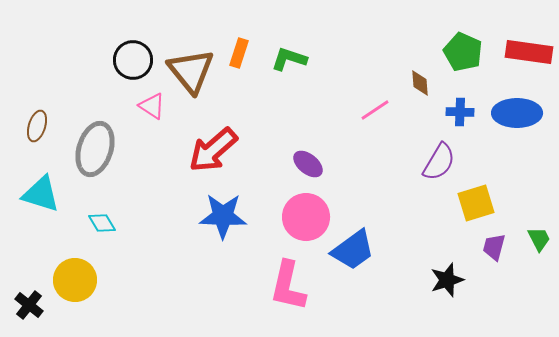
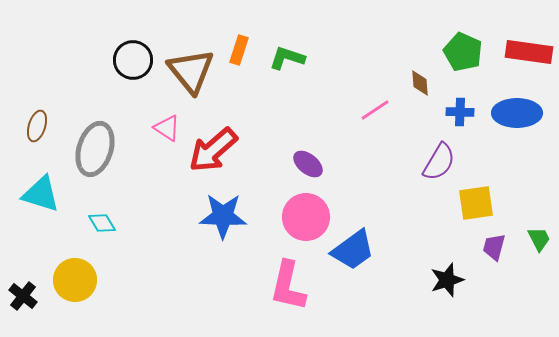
orange rectangle: moved 3 px up
green L-shape: moved 2 px left, 1 px up
pink triangle: moved 15 px right, 22 px down
yellow square: rotated 9 degrees clockwise
black cross: moved 6 px left, 9 px up
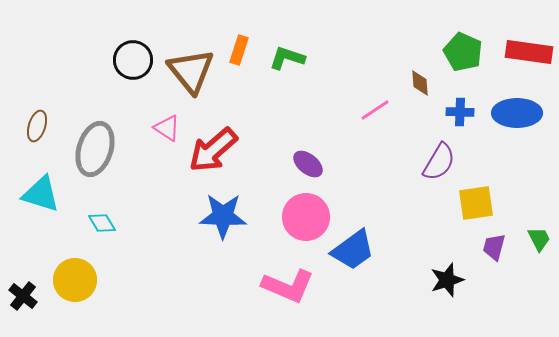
pink L-shape: rotated 80 degrees counterclockwise
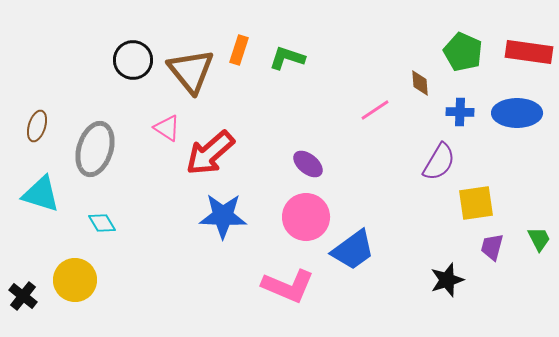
red arrow: moved 3 px left, 3 px down
purple trapezoid: moved 2 px left
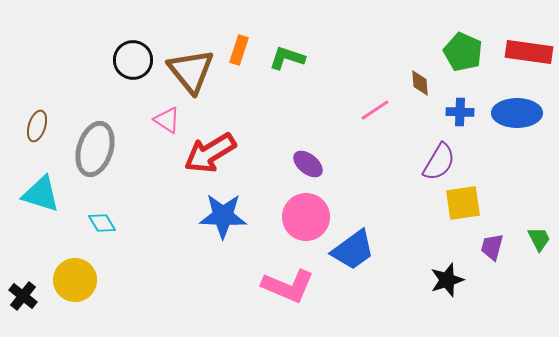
pink triangle: moved 8 px up
red arrow: rotated 10 degrees clockwise
yellow square: moved 13 px left
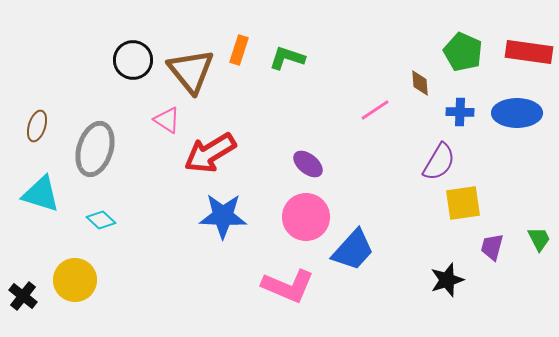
cyan diamond: moved 1 px left, 3 px up; rotated 16 degrees counterclockwise
blue trapezoid: rotated 12 degrees counterclockwise
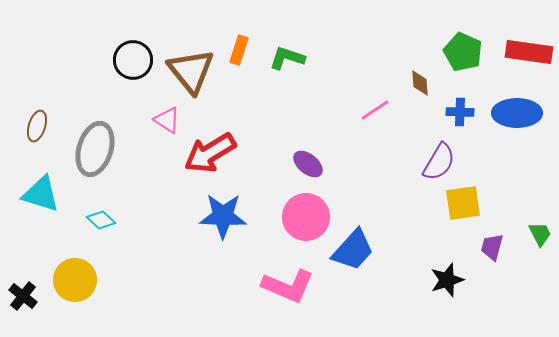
green trapezoid: moved 1 px right, 5 px up
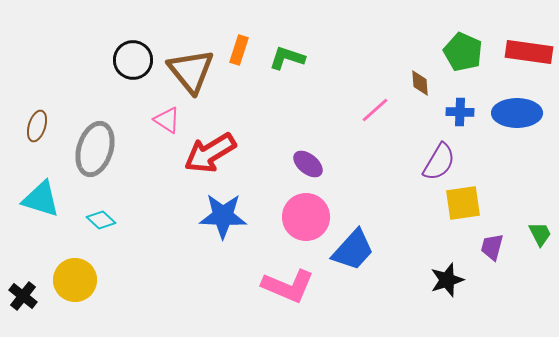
pink line: rotated 8 degrees counterclockwise
cyan triangle: moved 5 px down
